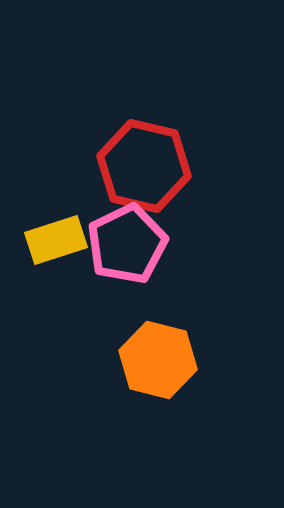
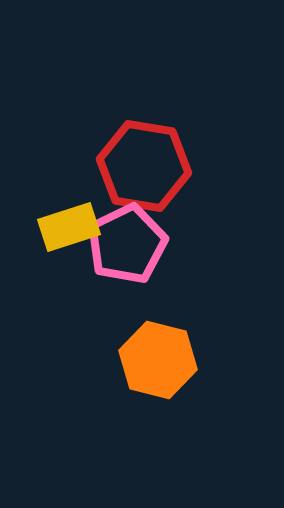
red hexagon: rotated 4 degrees counterclockwise
yellow rectangle: moved 13 px right, 13 px up
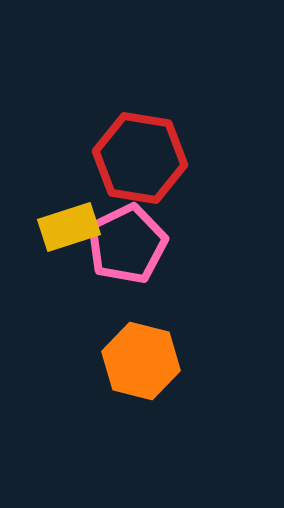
red hexagon: moved 4 px left, 8 px up
orange hexagon: moved 17 px left, 1 px down
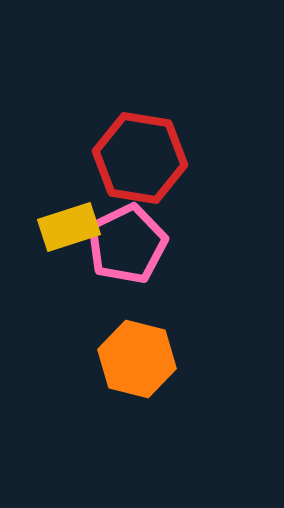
orange hexagon: moved 4 px left, 2 px up
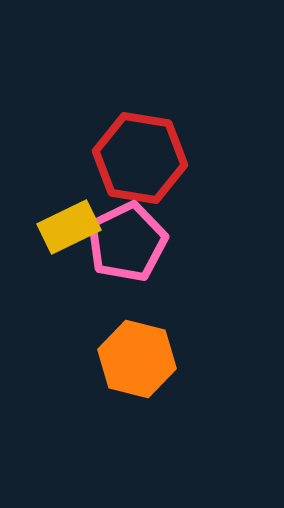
yellow rectangle: rotated 8 degrees counterclockwise
pink pentagon: moved 2 px up
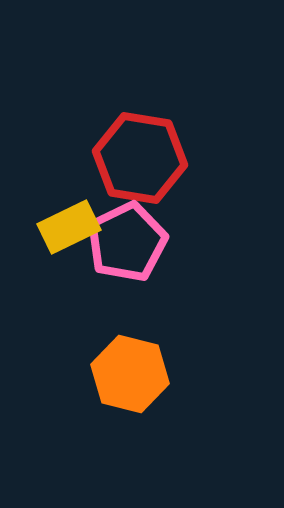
orange hexagon: moved 7 px left, 15 px down
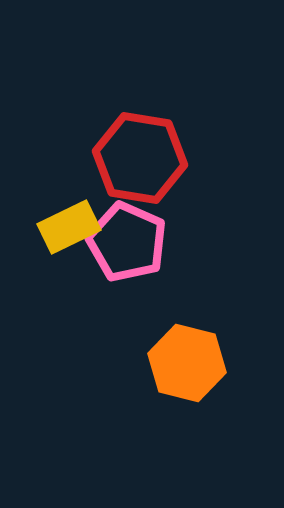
pink pentagon: rotated 22 degrees counterclockwise
orange hexagon: moved 57 px right, 11 px up
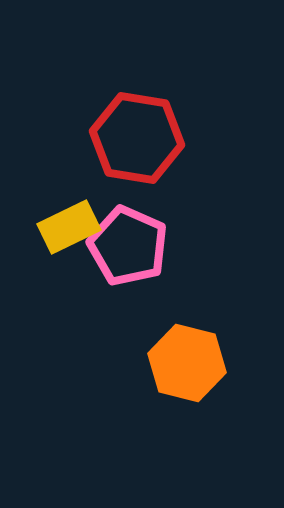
red hexagon: moved 3 px left, 20 px up
pink pentagon: moved 1 px right, 4 px down
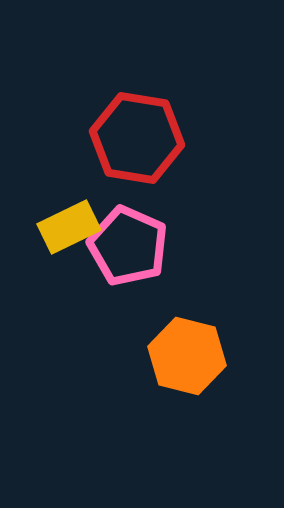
orange hexagon: moved 7 px up
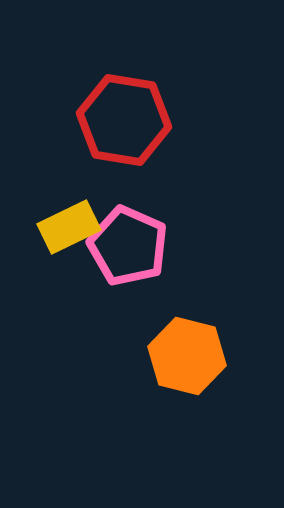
red hexagon: moved 13 px left, 18 px up
